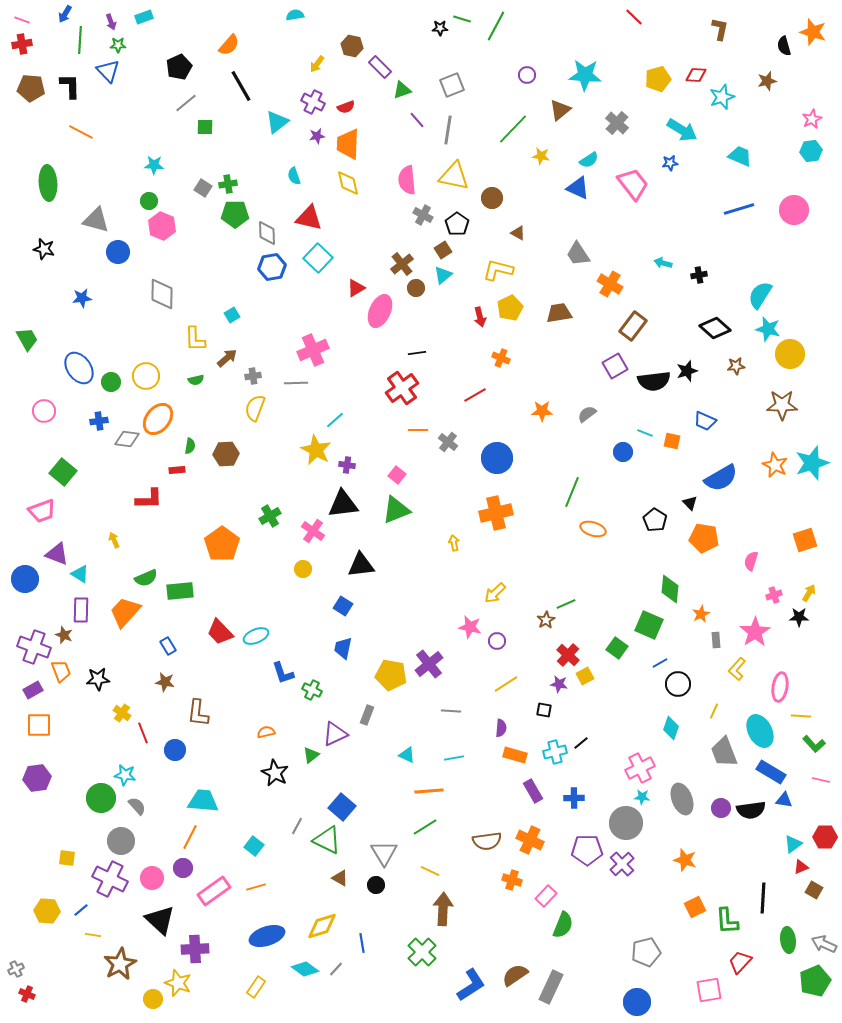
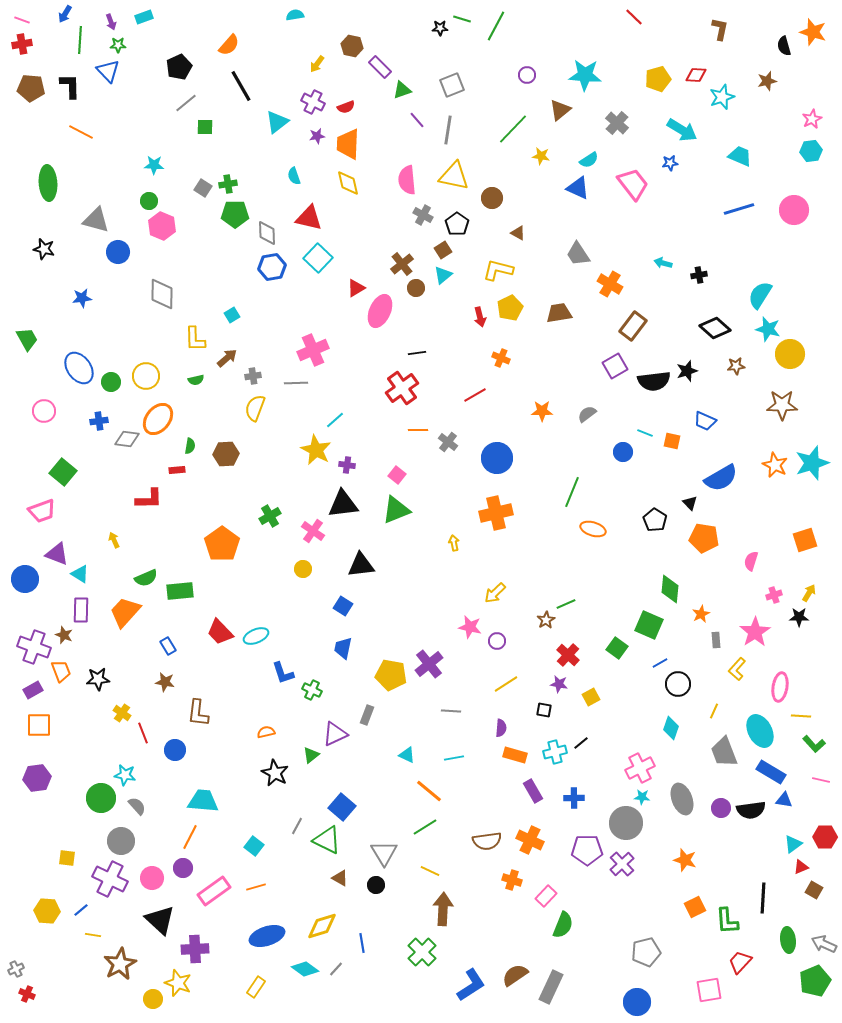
yellow square at (585, 676): moved 6 px right, 21 px down
orange line at (429, 791): rotated 44 degrees clockwise
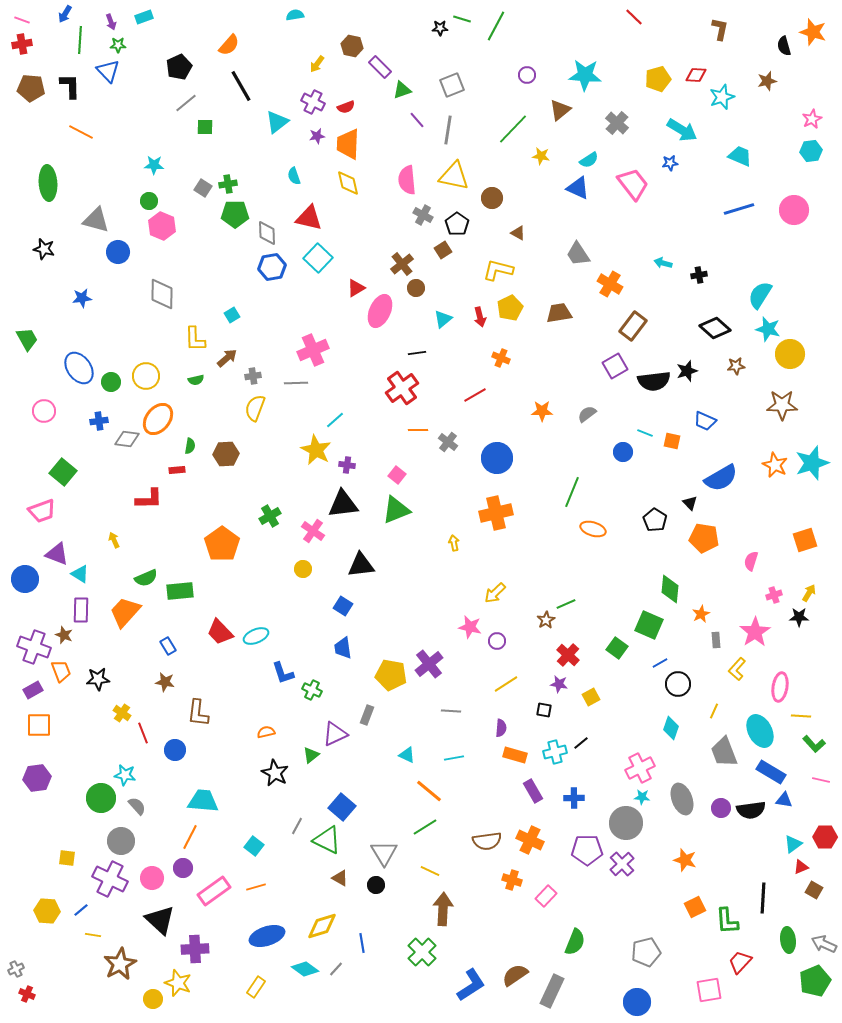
cyan triangle at (443, 275): moved 44 px down
blue trapezoid at (343, 648): rotated 20 degrees counterclockwise
green semicircle at (563, 925): moved 12 px right, 17 px down
gray rectangle at (551, 987): moved 1 px right, 4 px down
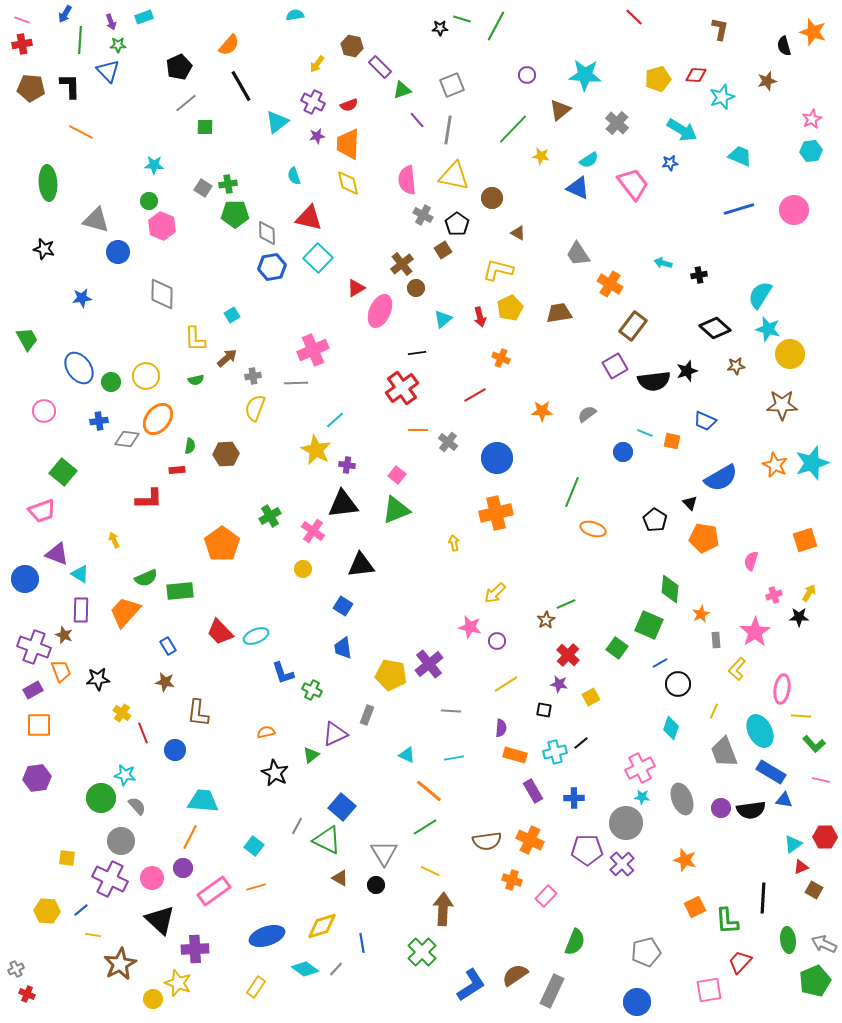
red semicircle at (346, 107): moved 3 px right, 2 px up
pink ellipse at (780, 687): moved 2 px right, 2 px down
